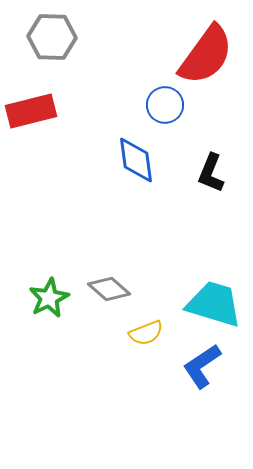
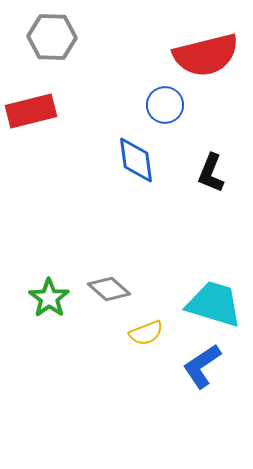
red semicircle: rotated 40 degrees clockwise
green star: rotated 9 degrees counterclockwise
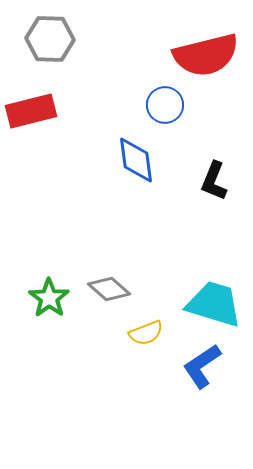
gray hexagon: moved 2 px left, 2 px down
black L-shape: moved 3 px right, 8 px down
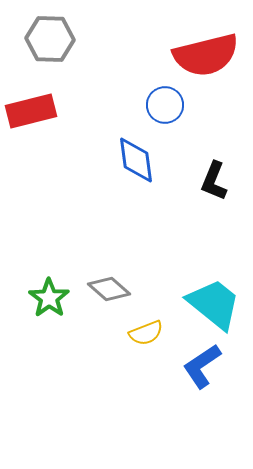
cyan trapezoid: rotated 22 degrees clockwise
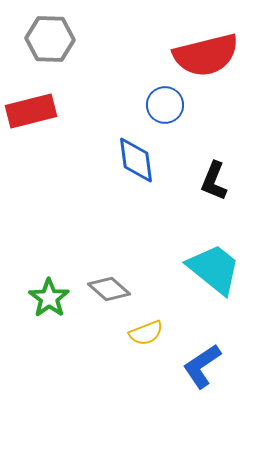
cyan trapezoid: moved 35 px up
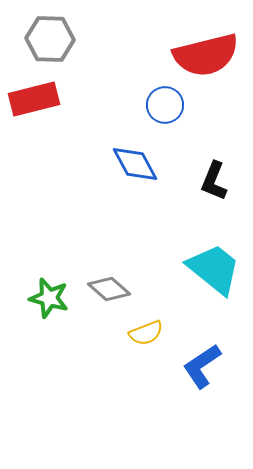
red rectangle: moved 3 px right, 12 px up
blue diamond: moved 1 px left, 4 px down; rotated 21 degrees counterclockwise
green star: rotated 21 degrees counterclockwise
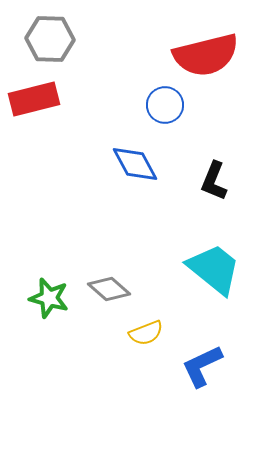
blue L-shape: rotated 9 degrees clockwise
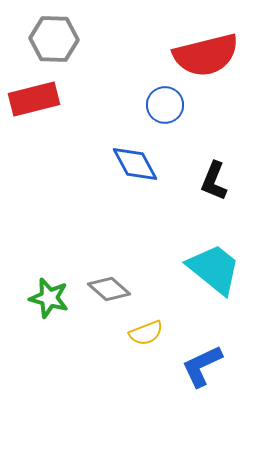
gray hexagon: moved 4 px right
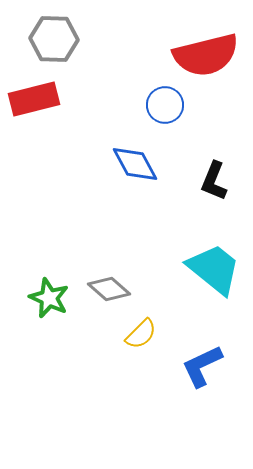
green star: rotated 9 degrees clockwise
yellow semicircle: moved 5 px left, 1 px down; rotated 24 degrees counterclockwise
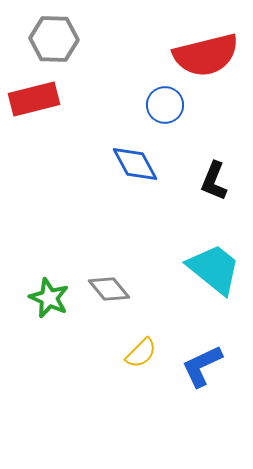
gray diamond: rotated 9 degrees clockwise
yellow semicircle: moved 19 px down
